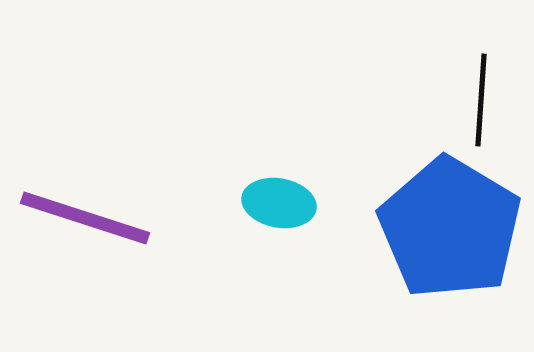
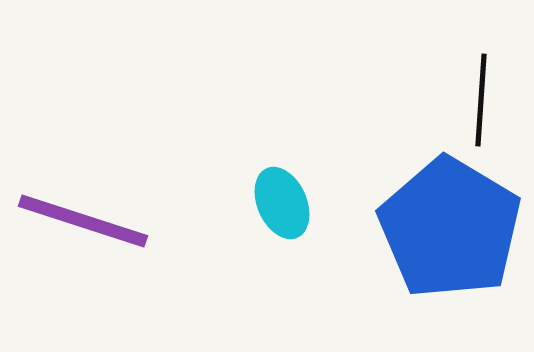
cyan ellipse: moved 3 px right; rotated 56 degrees clockwise
purple line: moved 2 px left, 3 px down
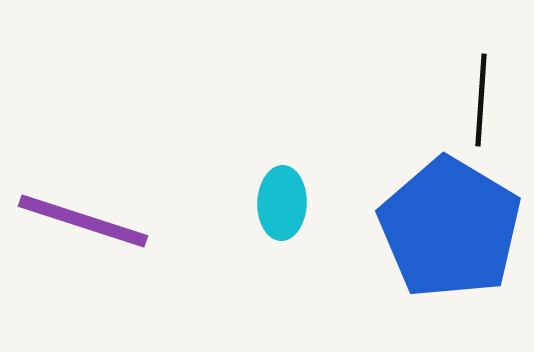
cyan ellipse: rotated 26 degrees clockwise
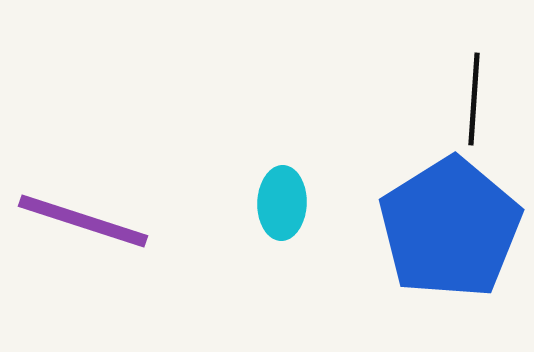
black line: moved 7 px left, 1 px up
blue pentagon: rotated 9 degrees clockwise
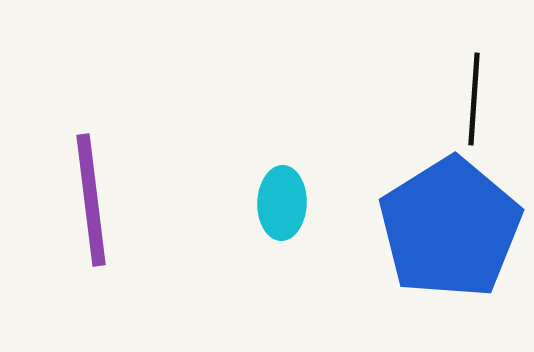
purple line: moved 8 px right, 21 px up; rotated 65 degrees clockwise
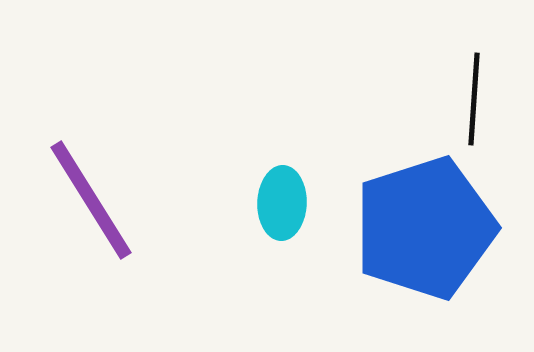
purple line: rotated 25 degrees counterclockwise
blue pentagon: moved 25 px left; rotated 14 degrees clockwise
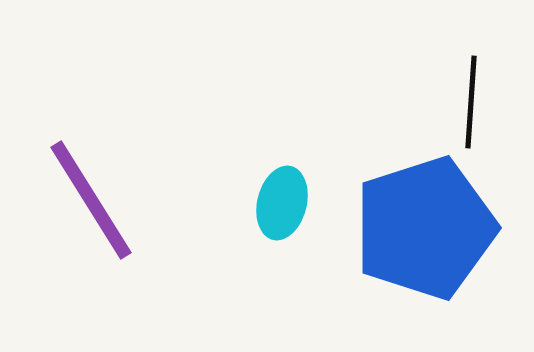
black line: moved 3 px left, 3 px down
cyan ellipse: rotated 12 degrees clockwise
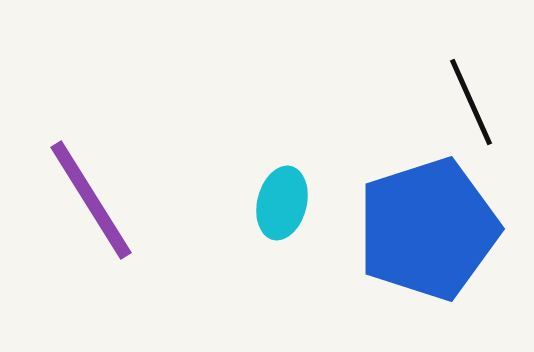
black line: rotated 28 degrees counterclockwise
blue pentagon: moved 3 px right, 1 px down
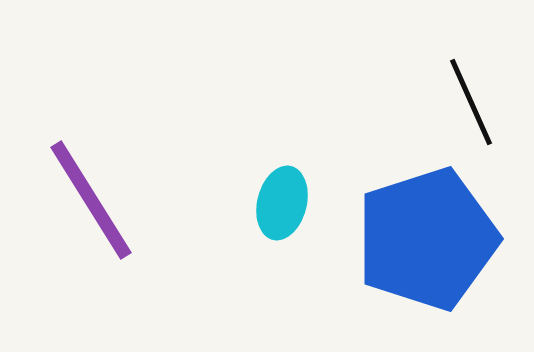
blue pentagon: moved 1 px left, 10 px down
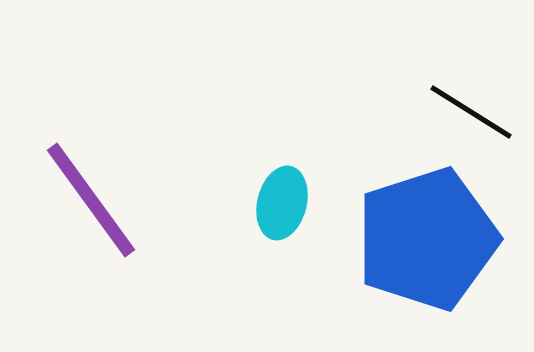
black line: moved 10 px down; rotated 34 degrees counterclockwise
purple line: rotated 4 degrees counterclockwise
